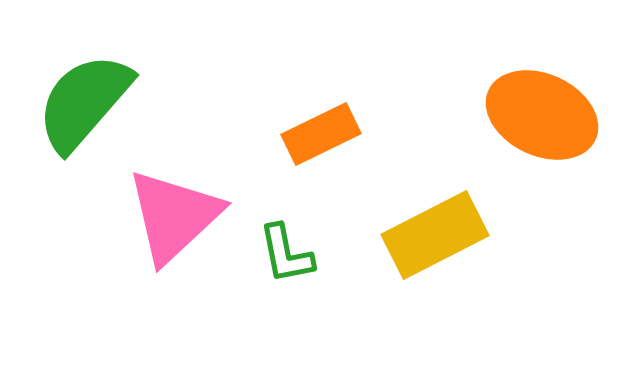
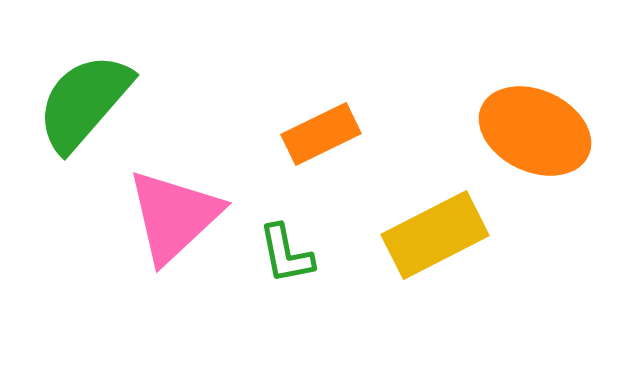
orange ellipse: moved 7 px left, 16 px down
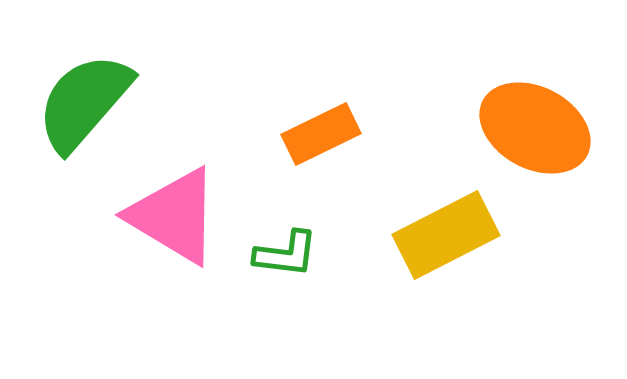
orange ellipse: moved 3 px up; rotated 3 degrees clockwise
pink triangle: rotated 46 degrees counterclockwise
yellow rectangle: moved 11 px right
green L-shape: rotated 72 degrees counterclockwise
